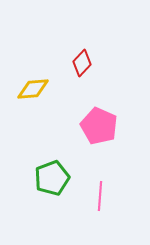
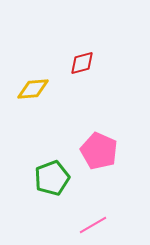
red diamond: rotated 32 degrees clockwise
pink pentagon: moved 25 px down
pink line: moved 7 px left, 29 px down; rotated 56 degrees clockwise
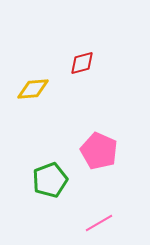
green pentagon: moved 2 px left, 2 px down
pink line: moved 6 px right, 2 px up
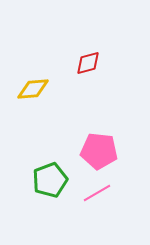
red diamond: moved 6 px right
pink pentagon: rotated 18 degrees counterclockwise
pink line: moved 2 px left, 30 px up
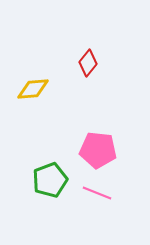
red diamond: rotated 36 degrees counterclockwise
pink pentagon: moved 1 px left, 1 px up
pink line: rotated 52 degrees clockwise
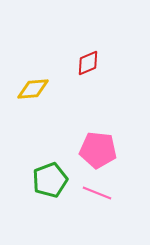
red diamond: rotated 28 degrees clockwise
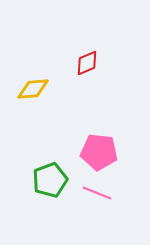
red diamond: moved 1 px left
pink pentagon: moved 1 px right, 2 px down
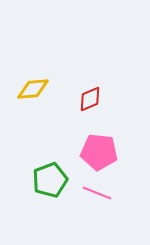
red diamond: moved 3 px right, 36 px down
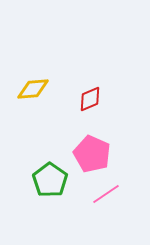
pink pentagon: moved 7 px left, 2 px down; rotated 18 degrees clockwise
green pentagon: rotated 16 degrees counterclockwise
pink line: moved 9 px right, 1 px down; rotated 56 degrees counterclockwise
